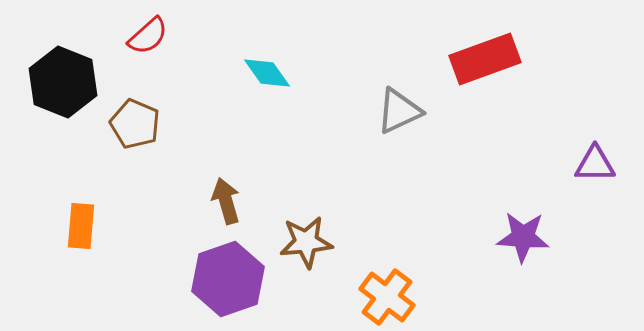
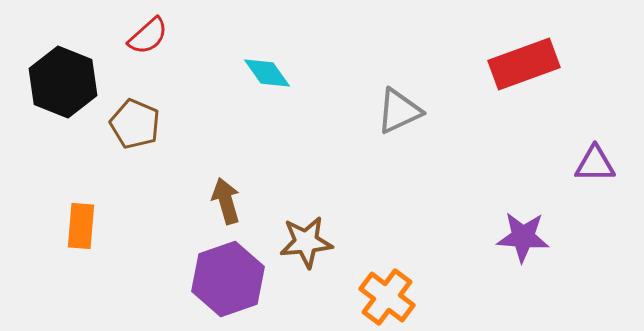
red rectangle: moved 39 px right, 5 px down
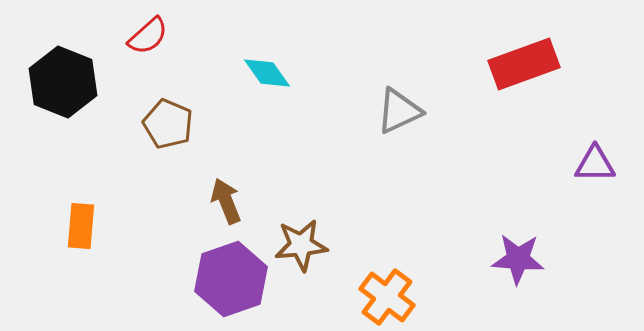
brown pentagon: moved 33 px right
brown arrow: rotated 6 degrees counterclockwise
purple star: moved 5 px left, 22 px down
brown star: moved 5 px left, 3 px down
purple hexagon: moved 3 px right
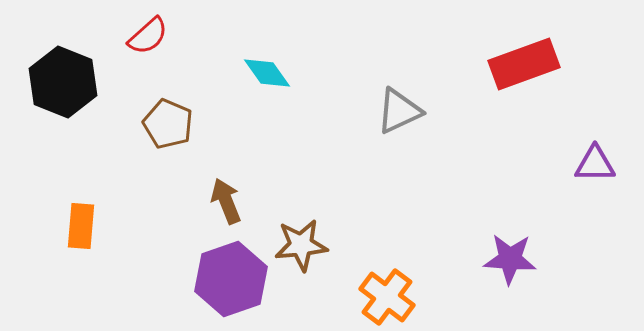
purple star: moved 8 px left
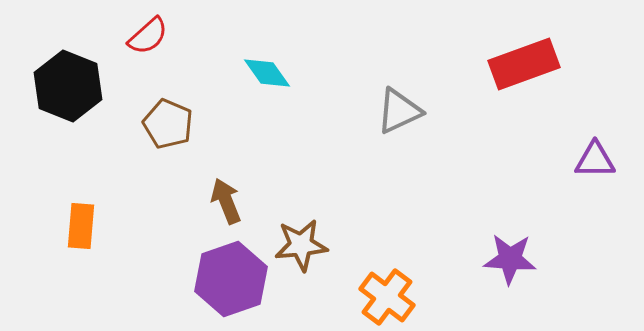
black hexagon: moved 5 px right, 4 px down
purple triangle: moved 4 px up
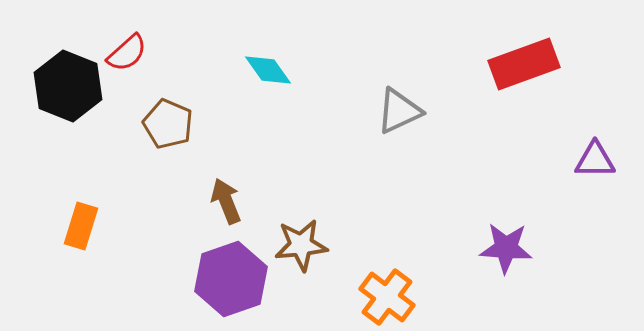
red semicircle: moved 21 px left, 17 px down
cyan diamond: moved 1 px right, 3 px up
orange rectangle: rotated 12 degrees clockwise
purple star: moved 4 px left, 11 px up
